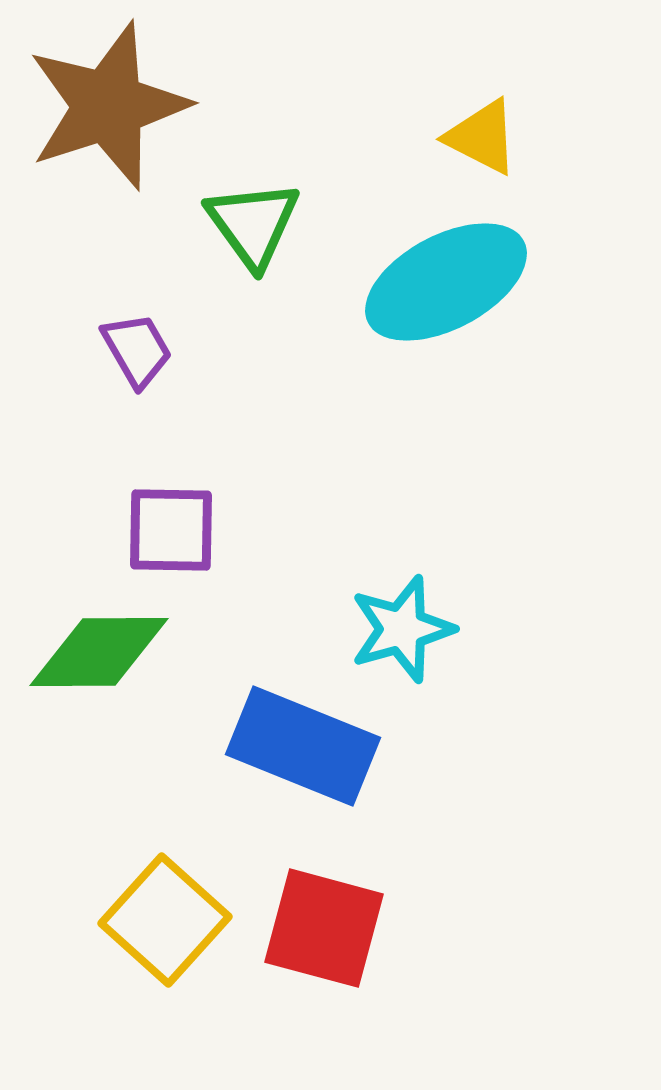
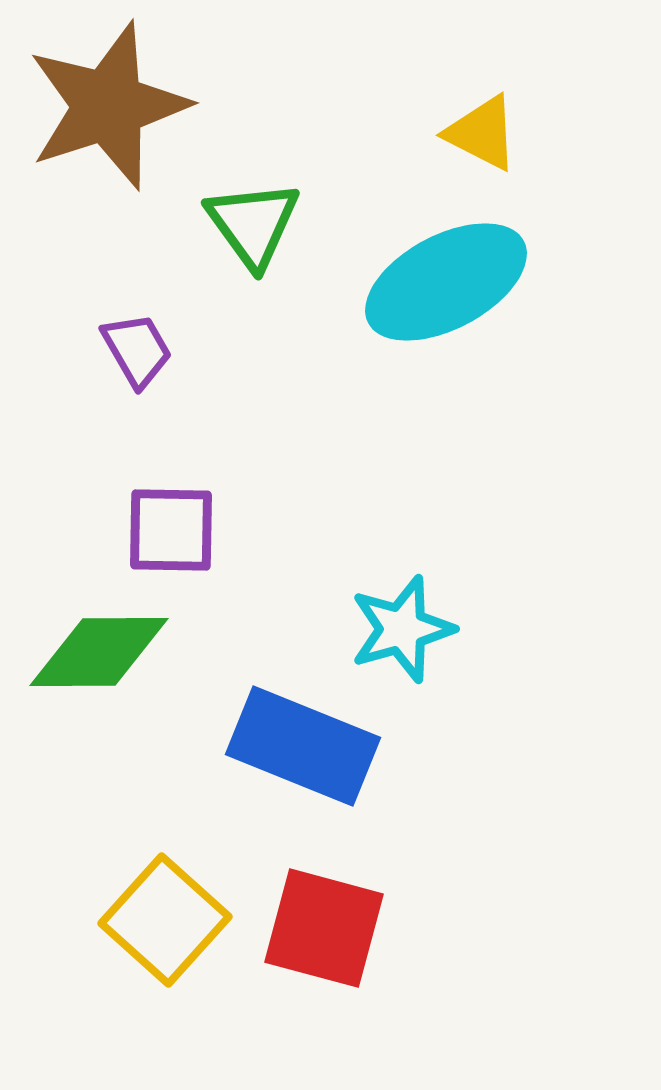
yellow triangle: moved 4 px up
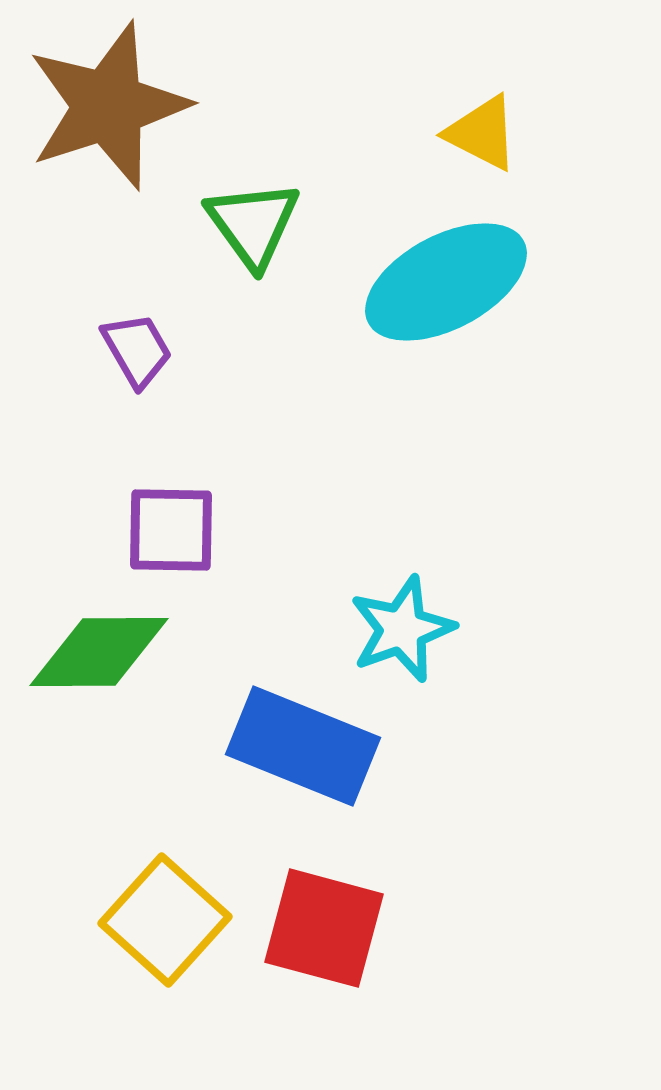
cyan star: rotated 4 degrees counterclockwise
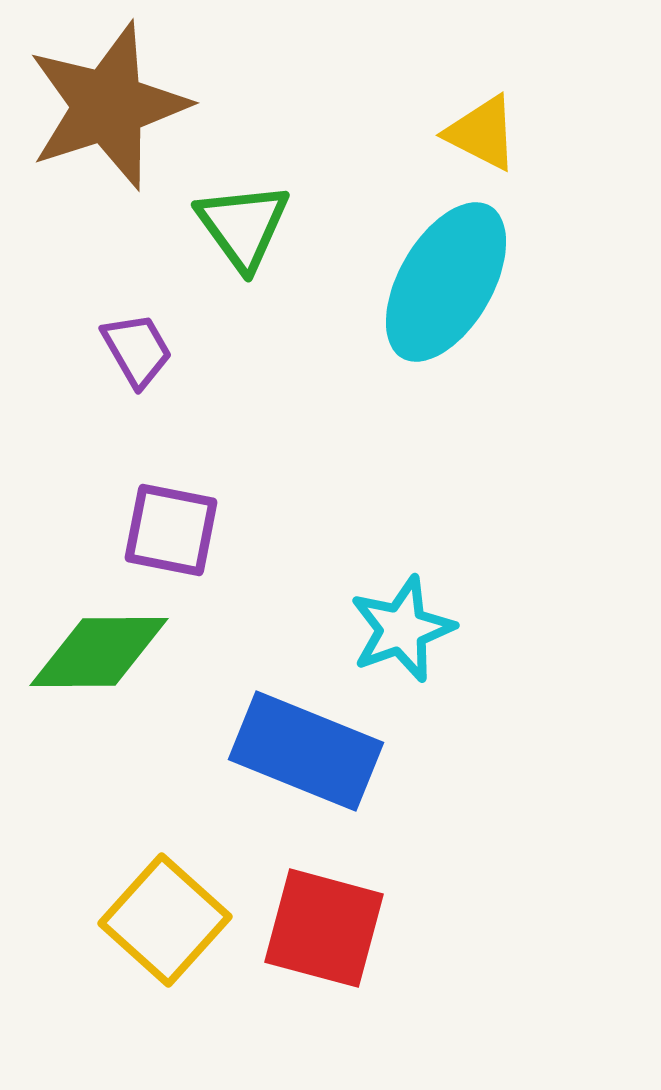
green triangle: moved 10 px left, 2 px down
cyan ellipse: rotated 32 degrees counterclockwise
purple square: rotated 10 degrees clockwise
blue rectangle: moved 3 px right, 5 px down
